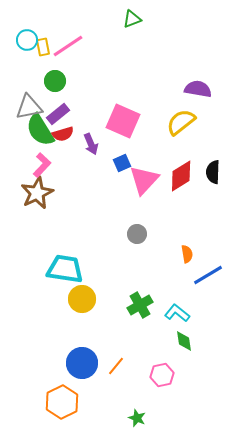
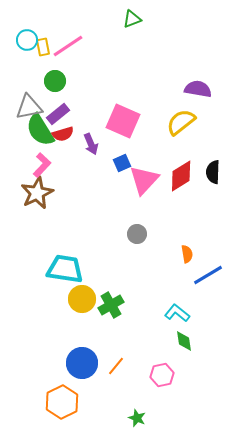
green cross: moved 29 px left
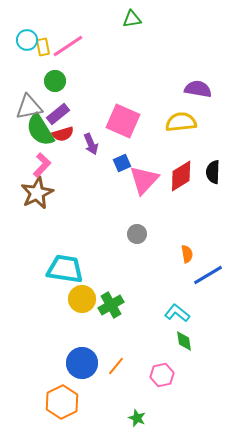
green triangle: rotated 12 degrees clockwise
yellow semicircle: rotated 32 degrees clockwise
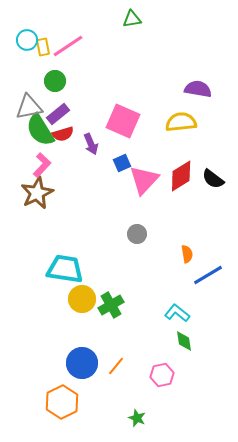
black semicircle: moved 7 px down; rotated 55 degrees counterclockwise
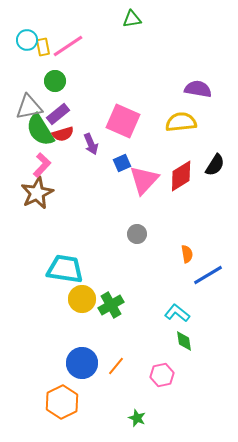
black semicircle: moved 2 px right, 14 px up; rotated 95 degrees counterclockwise
